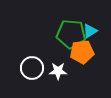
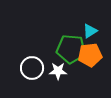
green pentagon: moved 15 px down
orange pentagon: moved 8 px right, 3 px down
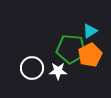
orange pentagon: rotated 20 degrees counterclockwise
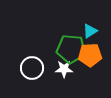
orange pentagon: rotated 25 degrees clockwise
white star: moved 6 px right, 2 px up
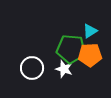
white star: rotated 18 degrees clockwise
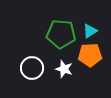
green pentagon: moved 10 px left, 15 px up
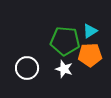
green pentagon: moved 4 px right, 7 px down
white circle: moved 5 px left
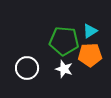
green pentagon: moved 1 px left
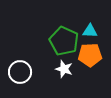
cyan triangle: rotated 35 degrees clockwise
green pentagon: rotated 20 degrees clockwise
white circle: moved 7 px left, 4 px down
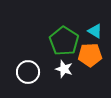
cyan triangle: moved 5 px right; rotated 28 degrees clockwise
green pentagon: rotated 8 degrees clockwise
white circle: moved 8 px right
